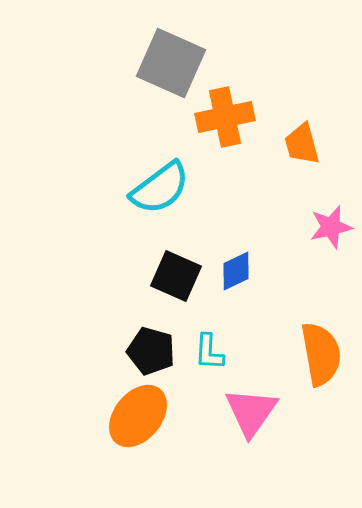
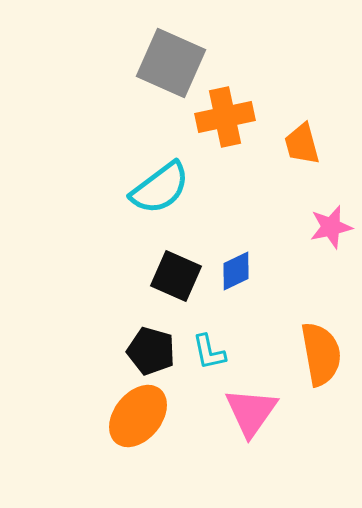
cyan L-shape: rotated 15 degrees counterclockwise
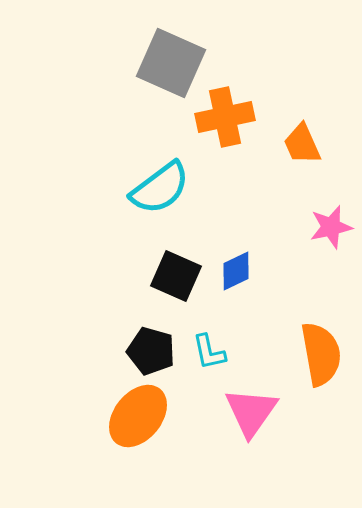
orange trapezoid: rotated 9 degrees counterclockwise
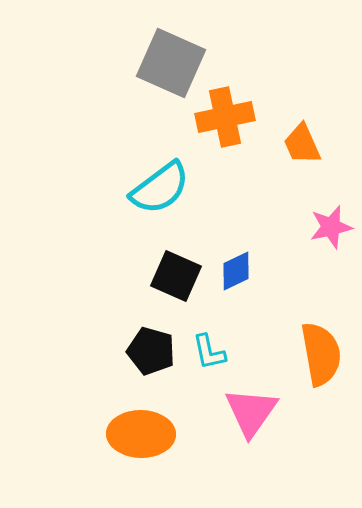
orange ellipse: moved 3 px right, 18 px down; rotated 52 degrees clockwise
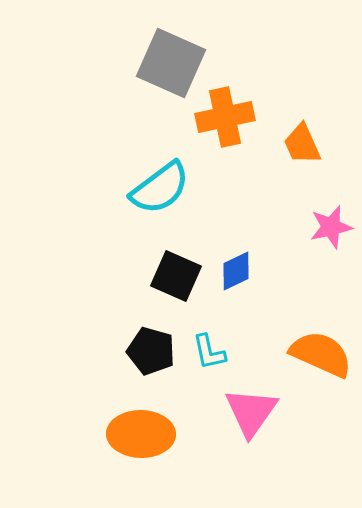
orange semicircle: rotated 56 degrees counterclockwise
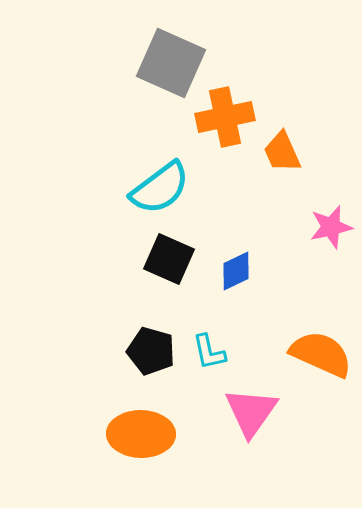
orange trapezoid: moved 20 px left, 8 px down
black square: moved 7 px left, 17 px up
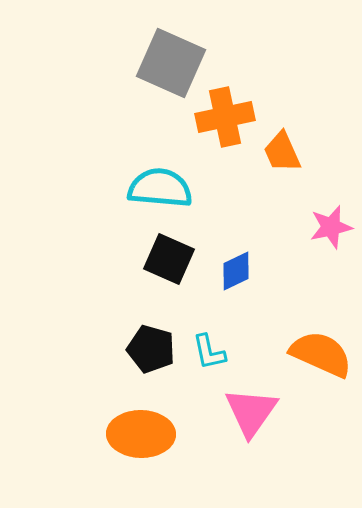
cyan semicircle: rotated 138 degrees counterclockwise
black pentagon: moved 2 px up
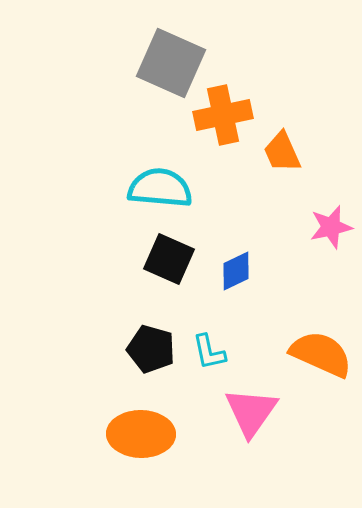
orange cross: moved 2 px left, 2 px up
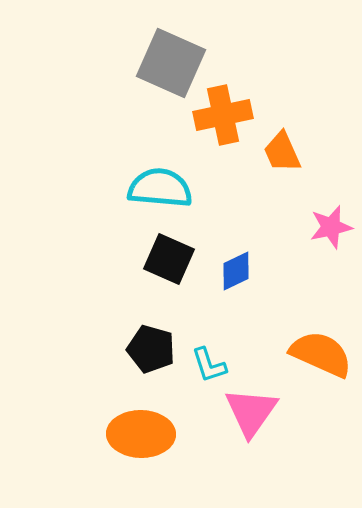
cyan L-shape: moved 13 px down; rotated 6 degrees counterclockwise
